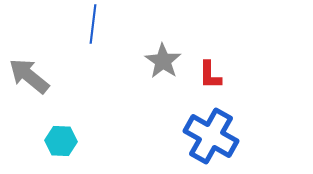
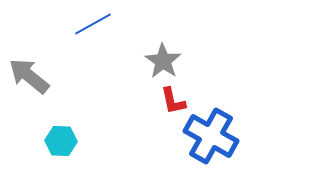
blue line: rotated 54 degrees clockwise
red L-shape: moved 37 px left, 26 px down; rotated 12 degrees counterclockwise
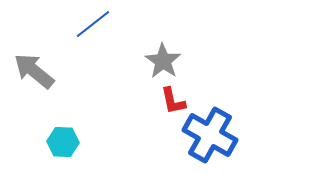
blue line: rotated 9 degrees counterclockwise
gray arrow: moved 5 px right, 5 px up
blue cross: moved 1 px left, 1 px up
cyan hexagon: moved 2 px right, 1 px down
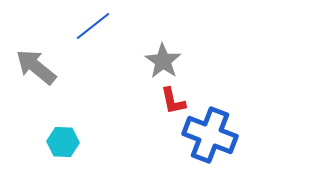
blue line: moved 2 px down
gray arrow: moved 2 px right, 4 px up
blue cross: rotated 8 degrees counterclockwise
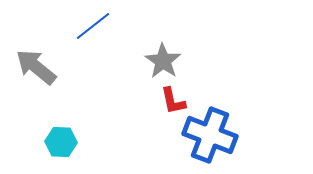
cyan hexagon: moved 2 px left
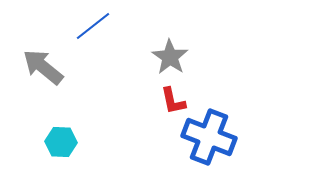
gray star: moved 7 px right, 4 px up
gray arrow: moved 7 px right
blue cross: moved 1 px left, 2 px down
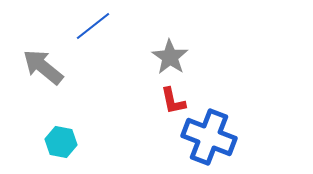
cyan hexagon: rotated 8 degrees clockwise
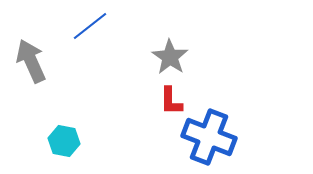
blue line: moved 3 px left
gray arrow: moved 12 px left, 6 px up; rotated 27 degrees clockwise
red L-shape: moved 2 px left; rotated 12 degrees clockwise
cyan hexagon: moved 3 px right, 1 px up
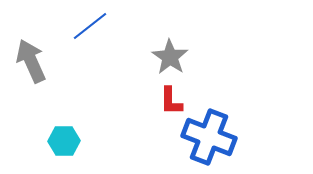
cyan hexagon: rotated 12 degrees counterclockwise
